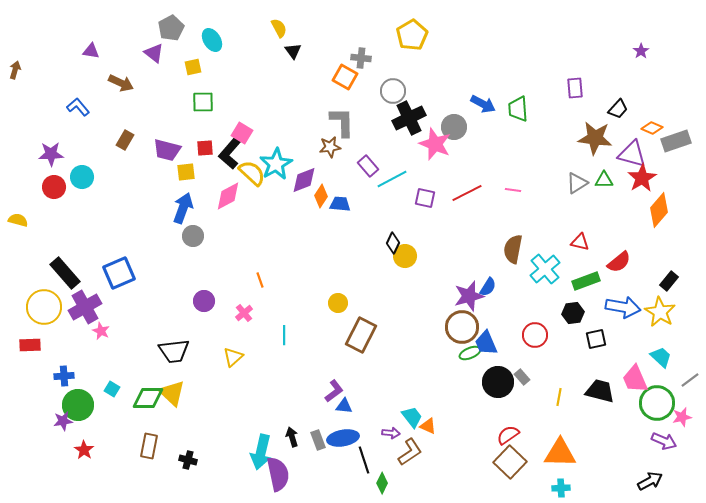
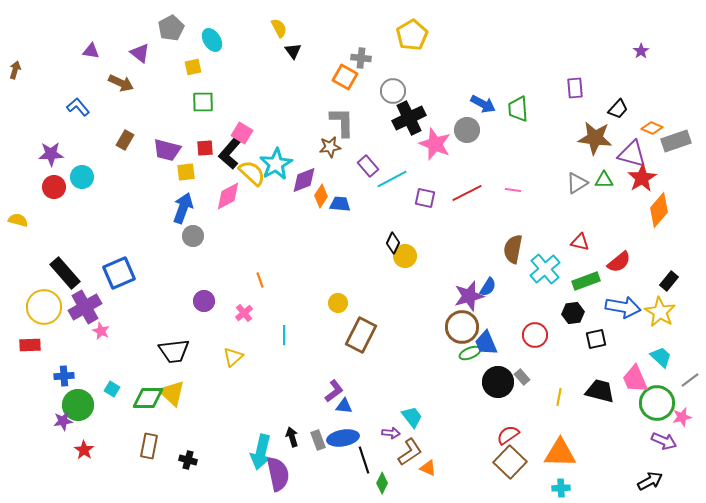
purple triangle at (154, 53): moved 14 px left
gray circle at (454, 127): moved 13 px right, 3 px down
orange triangle at (428, 426): moved 42 px down
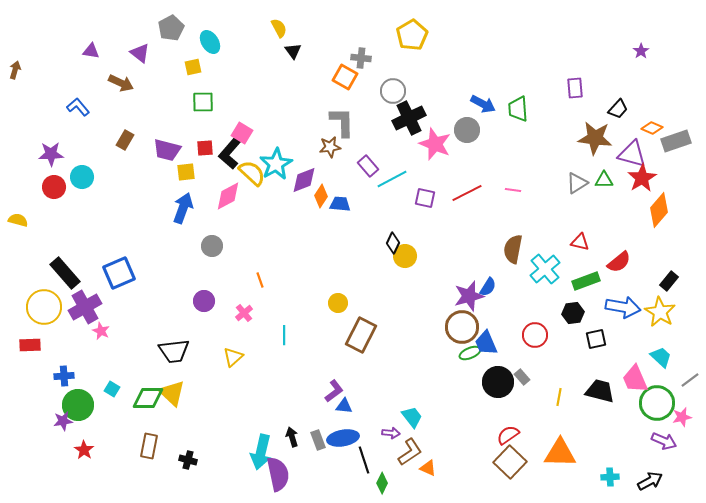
cyan ellipse at (212, 40): moved 2 px left, 2 px down
gray circle at (193, 236): moved 19 px right, 10 px down
cyan cross at (561, 488): moved 49 px right, 11 px up
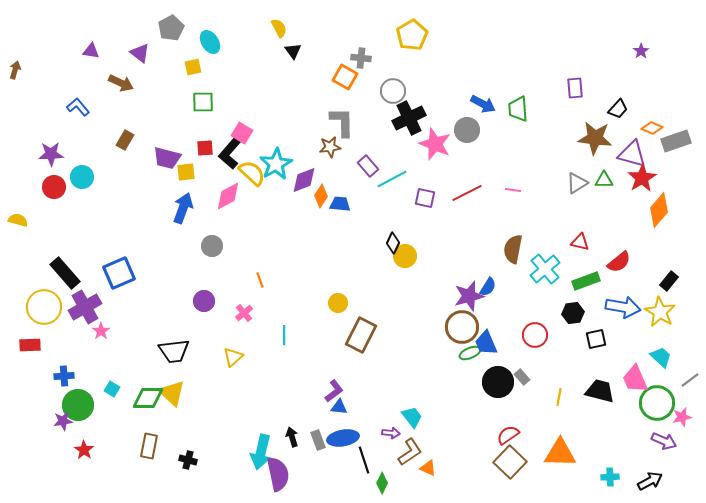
purple trapezoid at (167, 150): moved 8 px down
pink star at (101, 331): rotated 12 degrees clockwise
blue triangle at (344, 406): moved 5 px left, 1 px down
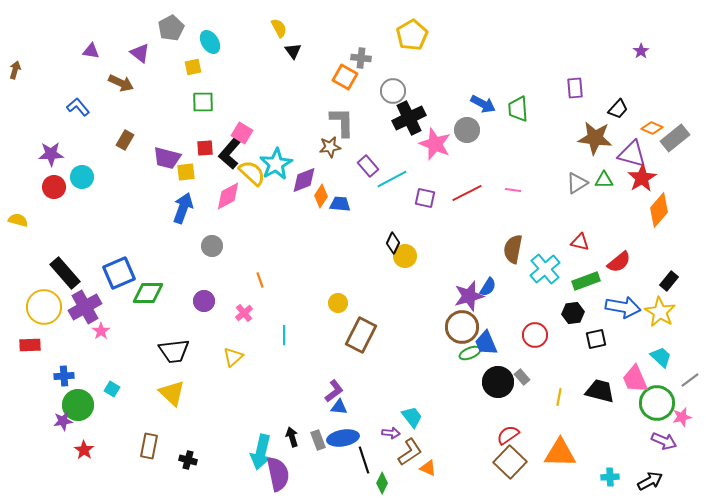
gray rectangle at (676, 141): moved 1 px left, 3 px up; rotated 20 degrees counterclockwise
green diamond at (148, 398): moved 105 px up
